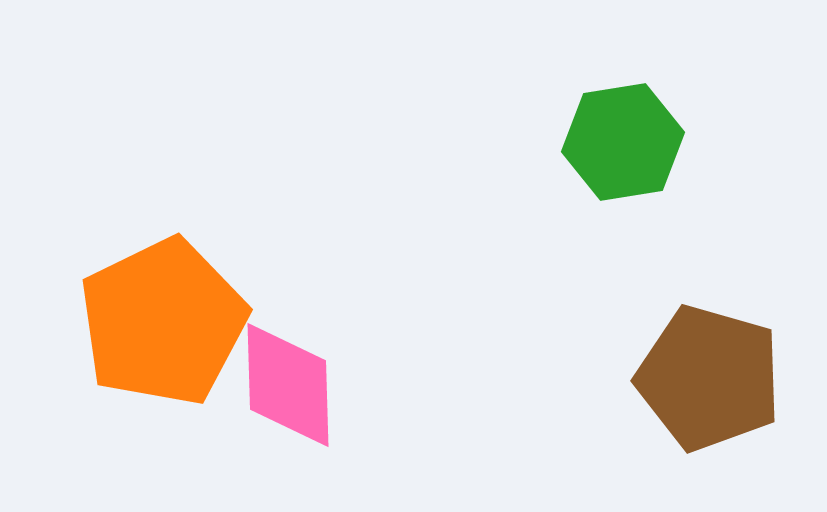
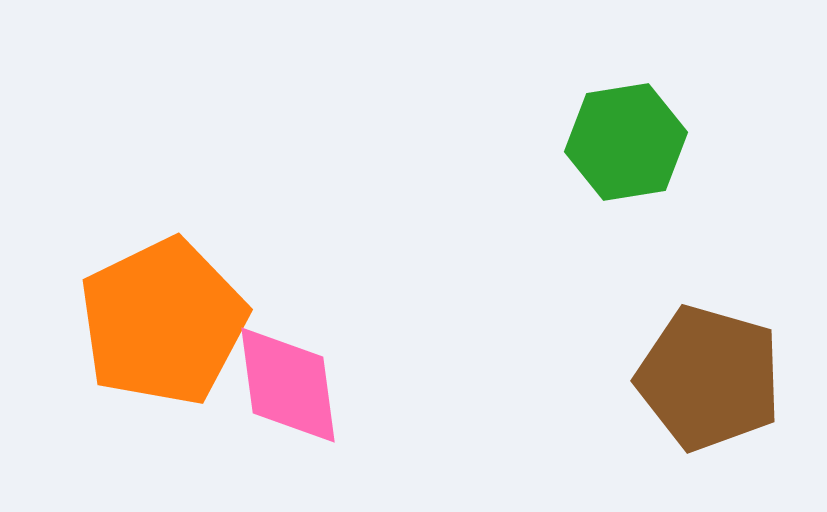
green hexagon: moved 3 px right
pink diamond: rotated 6 degrees counterclockwise
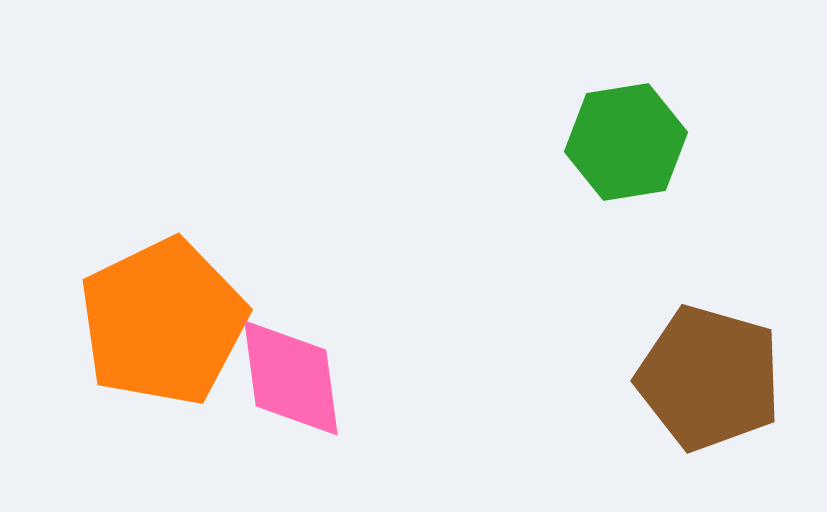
pink diamond: moved 3 px right, 7 px up
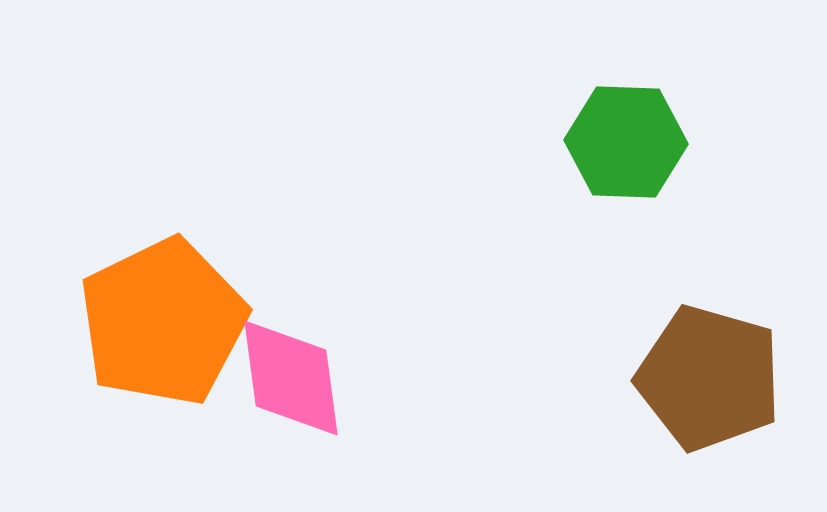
green hexagon: rotated 11 degrees clockwise
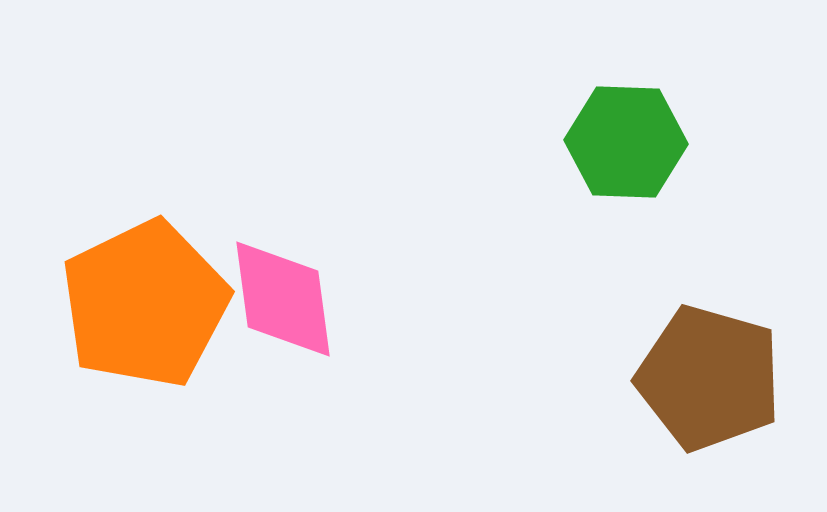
orange pentagon: moved 18 px left, 18 px up
pink diamond: moved 8 px left, 79 px up
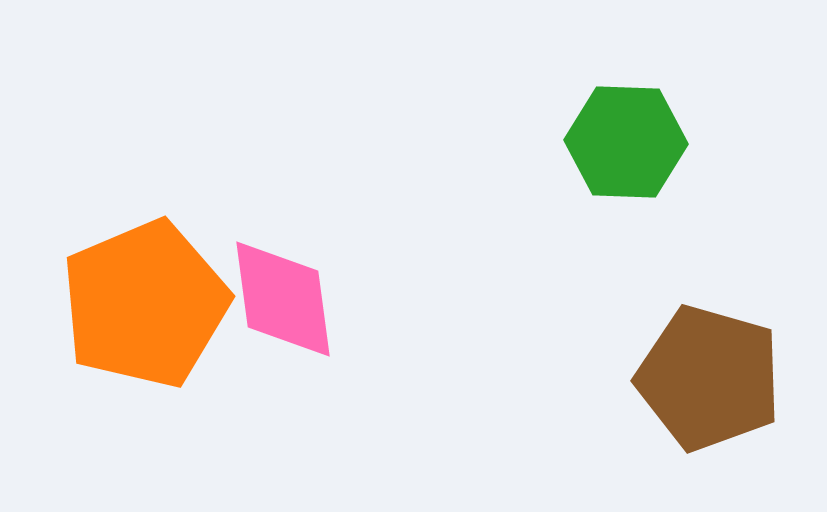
orange pentagon: rotated 3 degrees clockwise
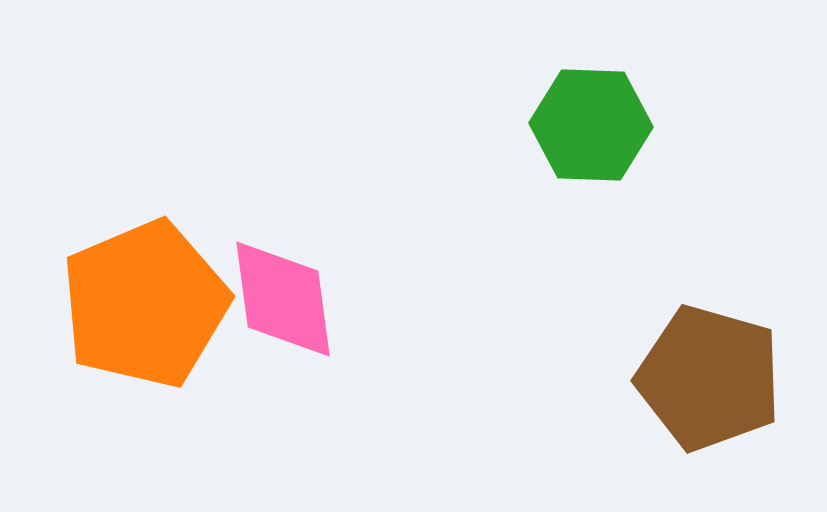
green hexagon: moved 35 px left, 17 px up
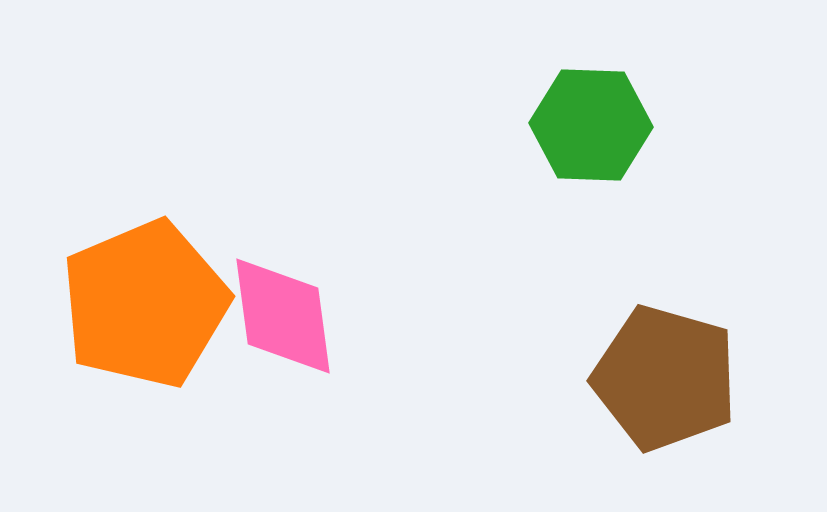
pink diamond: moved 17 px down
brown pentagon: moved 44 px left
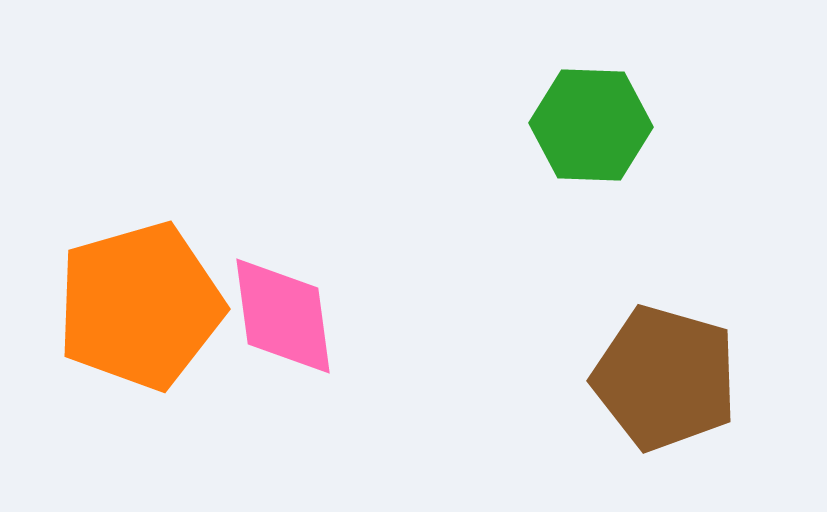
orange pentagon: moved 5 px left, 2 px down; rotated 7 degrees clockwise
